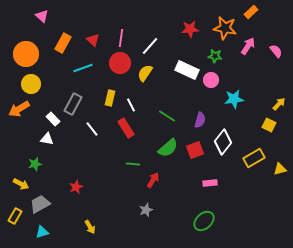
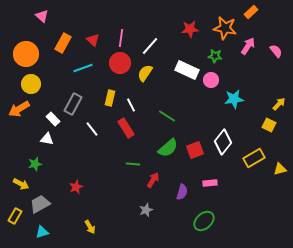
purple semicircle at (200, 120): moved 18 px left, 72 px down
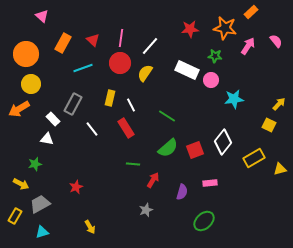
pink semicircle at (276, 51): moved 10 px up
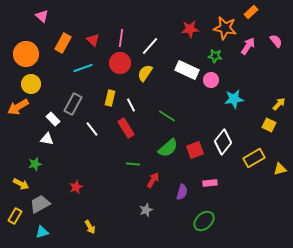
orange arrow at (19, 109): moved 1 px left, 2 px up
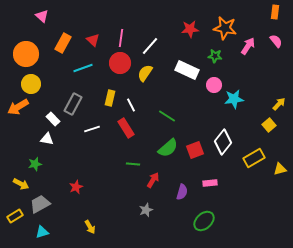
orange rectangle at (251, 12): moved 24 px right; rotated 40 degrees counterclockwise
pink circle at (211, 80): moved 3 px right, 5 px down
yellow square at (269, 125): rotated 24 degrees clockwise
white line at (92, 129): rotated 70 degrees counterclockwise
yellow rectangle at (15, 216): rotated 28 degrees clockwise
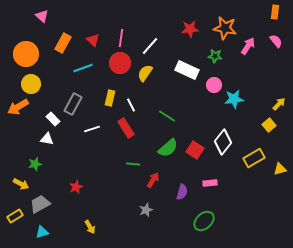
red square at (195, 150): rotated 36 degrees counterclockwise
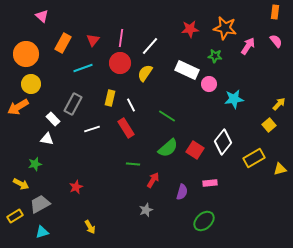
red triangle at (93, 40): rotated 24 degrees clockwise
pink circle at (214, 85): moved 5 px left, 1 px up
